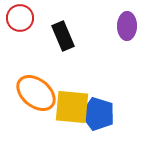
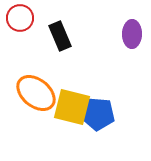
purple ellipse: moved 5 px right, 8 px down
black rectangle: moved 3 px left
yellow square: rotated 9 degrees clockwise
blue pentagon: rotated 12 degrees counterclockwise
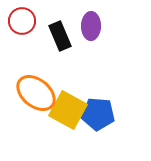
red circle: moved 2 px right, 3 px down
purple ellipse: moved 41 px left, 8 px up
yellow square: moved 4 px left, 3 px down; rotated 15 degrees clockwise
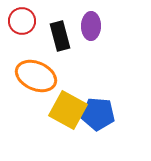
black rectangle: rotated 8 degrees clockwise
orange ellipse: moved 17 px up; rotated 15 degrees counterclockwise
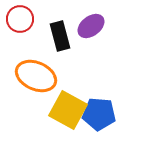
red circle: moved 2 px left, 2 px up
purple ellipse: rotated 52 degrees clockwise
blue pentagon: moved 1 px right
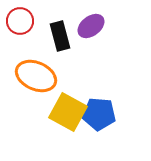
red circle: moved 2 px down
yellow square: moved 2 px down
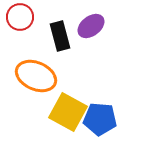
red circle: moved 4 px up
blue pentagon: moved 1 px right, 5 px down
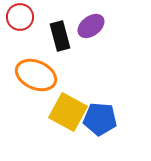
orange ellipse: moved 1 px up
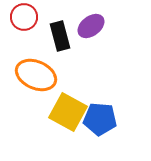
red circle: moved 4 px right
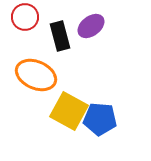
red circle: moved 1 px right
yellow square: moved 1 px right, 1 px up
